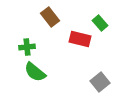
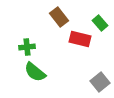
brown rectangle: moved 9 px right
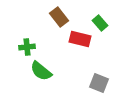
green semicircle: moved 6 px right, 1 px up
gray square: moved 1 px left, 1 px down; rotated 30 degrees counterclockwise
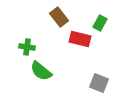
green rectangle: rotated 70 degrees clockwise
green cross: rotated 14 degrees clockwise
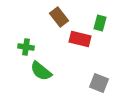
green rectangle: rotated 14 degrees counterclockwise
green cross: moved 1 px left
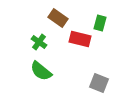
brown rectangle: moved 1 px left, 1 px down; rotated 18 degrees counterclockwise
green cross: moved 13 px right, 5 px up; rotated 28 degrees clockwise
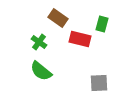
green rectangle: moved 2 px right, 1 px down
gray square: rotated 24 degrees counterclockwise
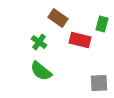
red rectangle: moved 1 px down
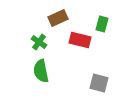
brown rectangle: rotated 60 degrees counterclockwise
green semicircle: rotated 40 degrees clockwise
gray square: rotated 18 degrees clockwise
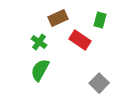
green rectangle: moved 2 px left, 4 px up
red rectangle: rotated 20 degrees clockwise
green semicircle: moved 1 px left, 1 px up; rotated 40 degrees clockwise
gray square: rotated 30 degrees clockwise
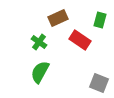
green semicircle: moved 2 px down
gray square: rotated 24 degrees counterclockwise
